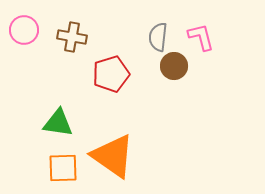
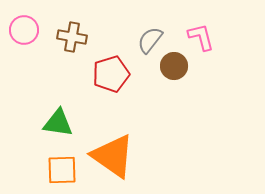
gray semicircle: moved 8 px left, 3 px down; rotated 32 degrees clockwise
orange square: moved 1 px left, 2 px down
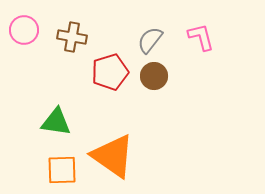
brown circle: moved 20 px left, 10 px down
red pentagon: moved 1 px left, 2 px up
green triangle: moved 2 px left, 1 px up
